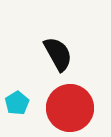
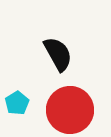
red circle: moved 2 px down
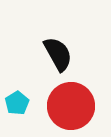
red circle: moved 1 px right, 4 px up
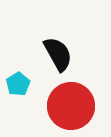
cyan pentagon: moved 1 px right, 19 px up
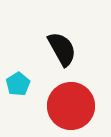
black semicircle: moved 4 px right, 5 px up
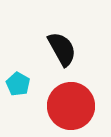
cyan pentagon: rotated 10 degrees counterclockwise
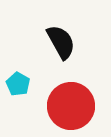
black semicircle: moved 1 px left, 7 px up
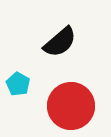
black semicircle: moved 1 px left; rotated 78 degrees clockwise
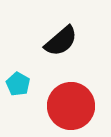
black semicircle: moved 1 px right, 1 px up
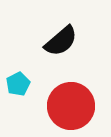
cyan pentagon: rotated 15 degrees clockwise
